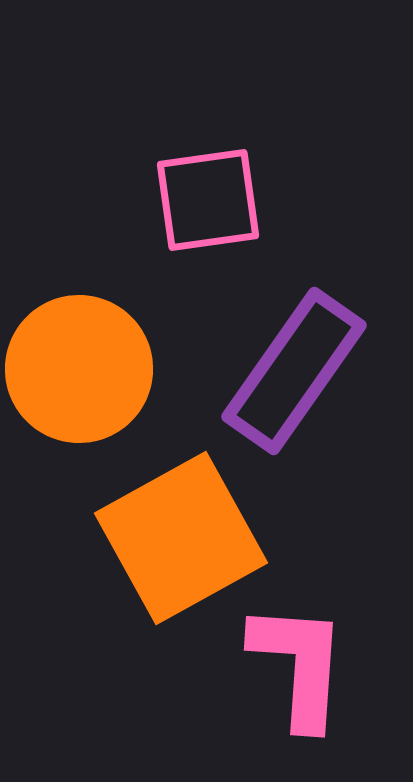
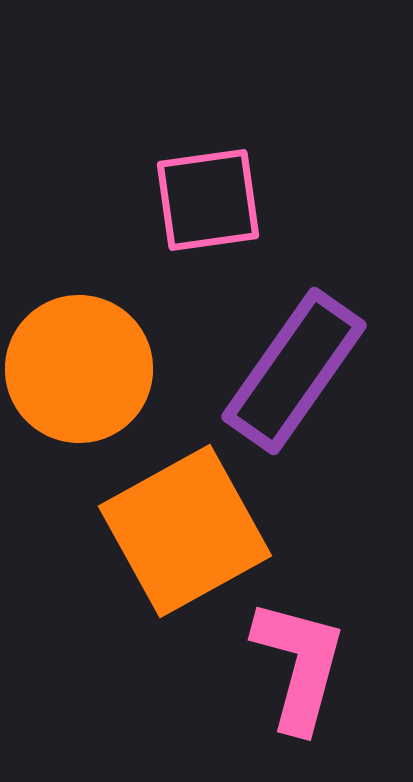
orange square: moved 4 px right, 7 px up
pink L-shape: rotated 11 degrees clockwise
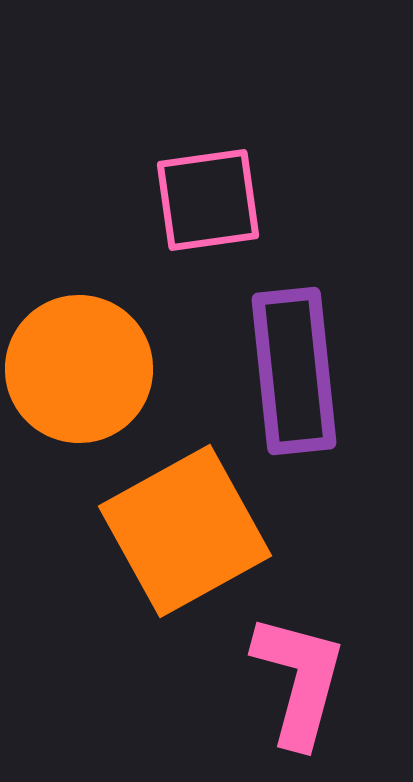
purple rectangle: rotated 41 degrees counterclockwise
pink L-shape: moved 15 px down
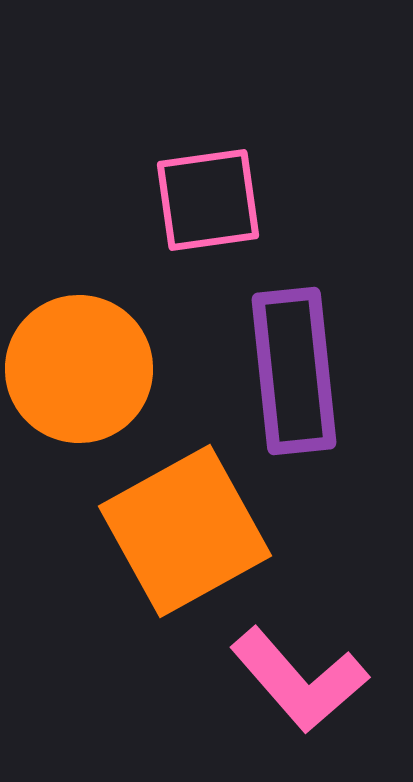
pink L-shape: rotated 124 degrees clockwise
